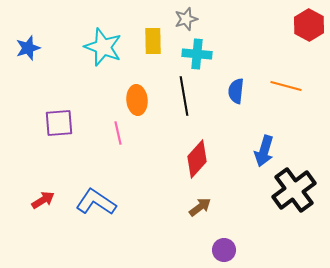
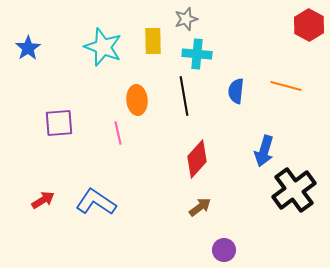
blue star: rotated 15 degrees counterclockwise
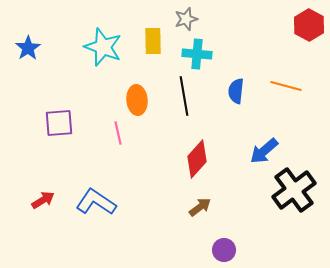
blue arrow: rotated 32 degrees clockwise
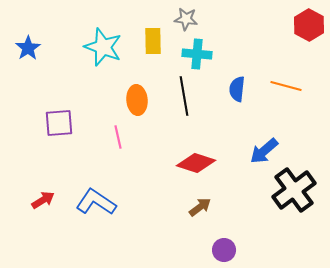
gray star: rotated 25 degrees clockwise
blue semicircle: moved 1 px right, 2 px up
pink line: moved 4 px down
red diamond: moved 1 px left, 4 px down; rotated 66 degrees clockwise
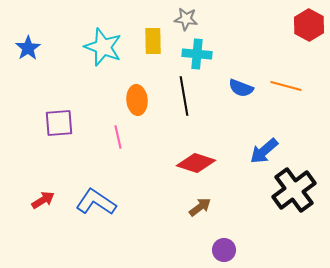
blue semicircle: moved 4 px right, 1 px up; rotated 75 degrees counterclockwise
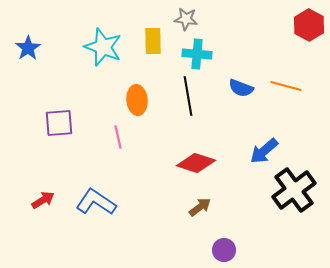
black line: moved 4 px right
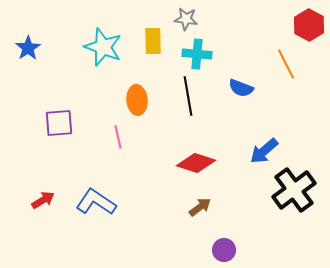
orange line: moved 22 px up; rotated 48 degrees clockwise
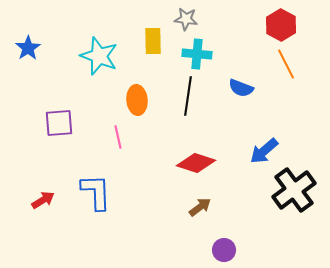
red hexagon: moved 28 px left
cyan star: moved 4 px left, 9 px down
black line: rotated 18 degrees clockwise
blue L-shape: moved 10 px up; rotated 54 degrees clockwise
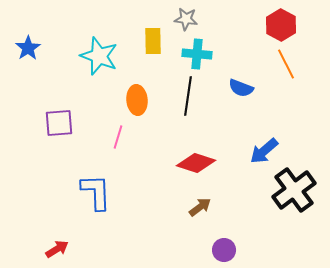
pink line: rotated 30 degrees clockwise
red arrow: moved 14 px right, 49 px down
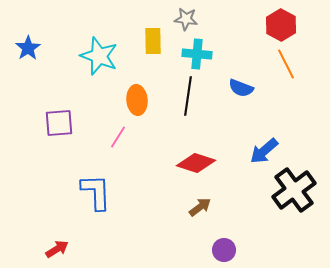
pink line: rotated 15 degrees clockwise
